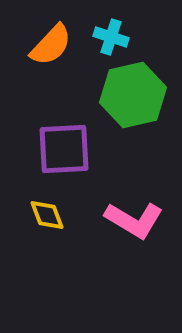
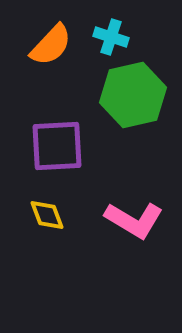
purple square: moved 7 px left, 3 px up
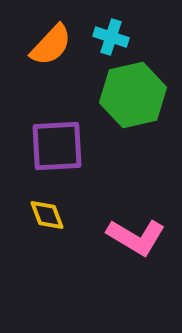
pink L-shape: moved 2 px right, 17 px down
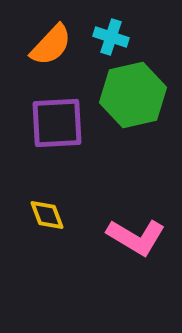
purple square: moved 23 px up
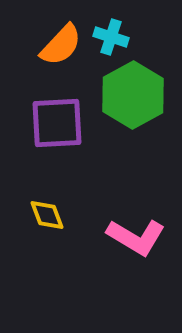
orange semicircle: moved 10 px right
green hexagon: rotated 16 degrees counterclockwise
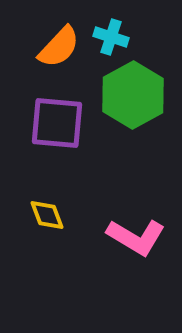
orange semicircle: moved 2 px left, 2 px down
purple square: rotated 8 degrees clockwise
